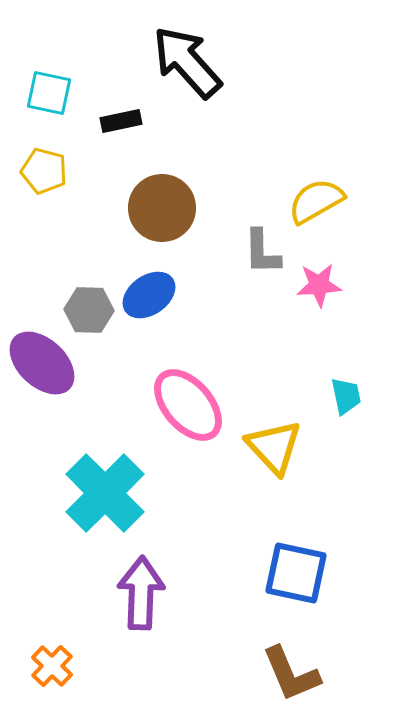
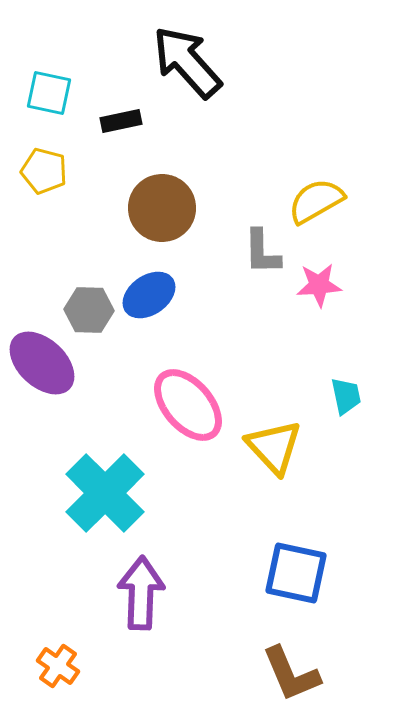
orange cross: moved 6 px right; rotated 9 degrees counterclockwise
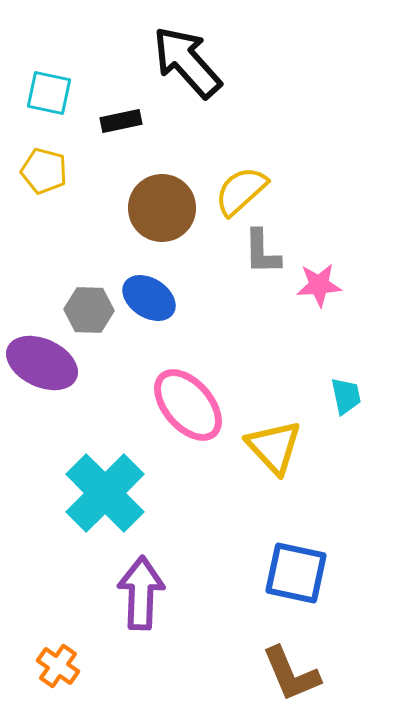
yellow semicircle: moved 75 px left, 10 px up; rotated 12 degrees counterclockwise
blue ellipse: moved 3 px down; rotated 68 degrees clockwise
purple ellipse: rotated 18 degrees counterclockwise
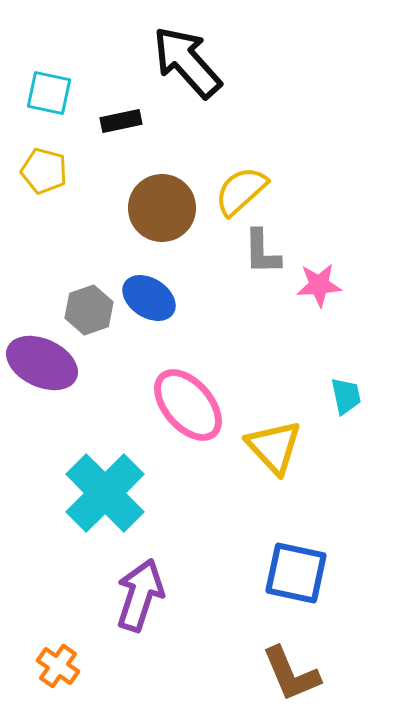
gray hexagon: rotated 21 degrees counterclockwise
purple arrow: moved 1 px left, 2 px down; rotated 16 degrees clockwise
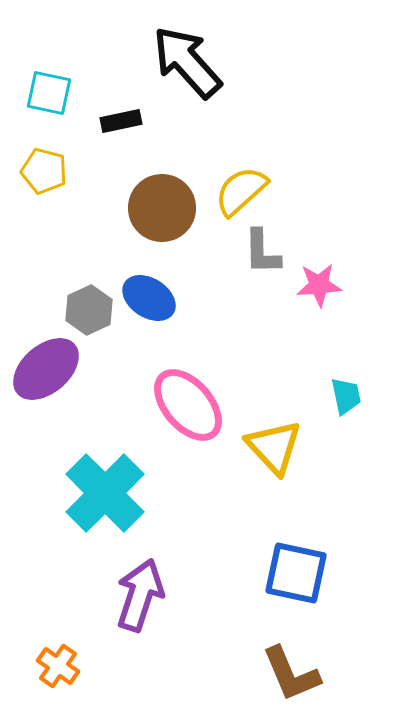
gray hexagon: rotated 6 degrees counterclockwise
purple ellipse: moved 4 px right, 6 px down; rotated 66 degrees counterclockwise
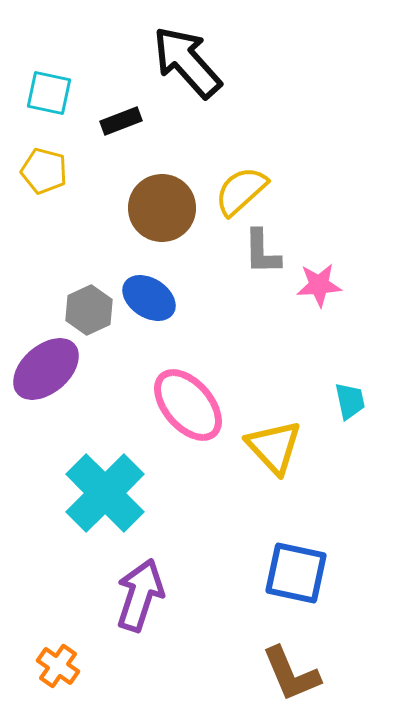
black rectangle: rotated 9 degrees counterclockwise
cyan trapezoid: moved 4 px right, 5 px down
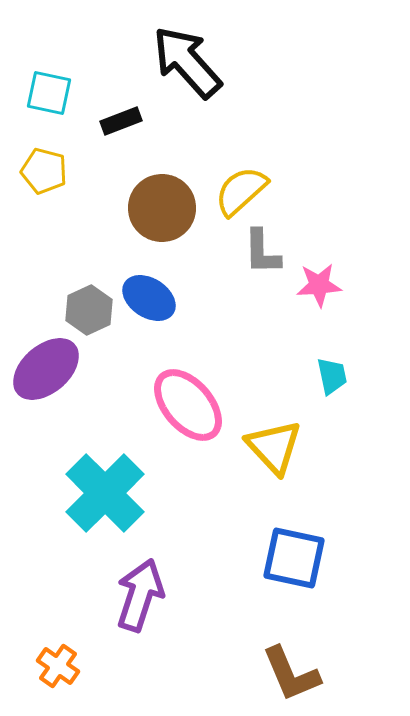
cyan trapezoid: moved 18 px left, 25 px up
blue square: moved 2 px left, 15 px up
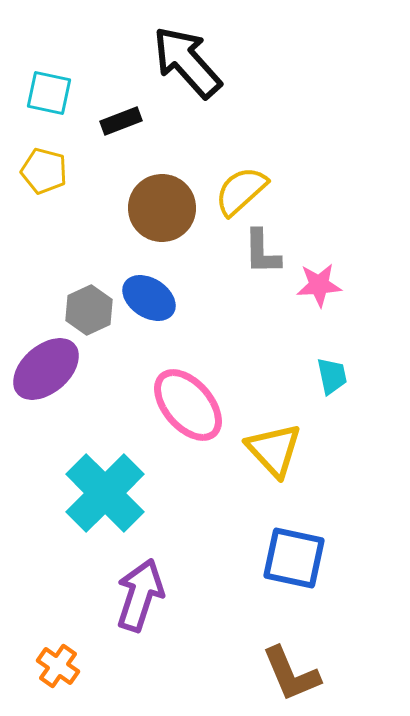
yellow triangle: moved 3 px down
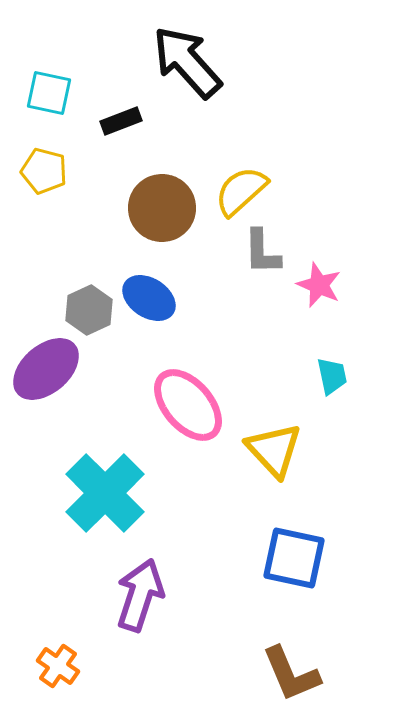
pink star: rotated 27 degrees clockwise
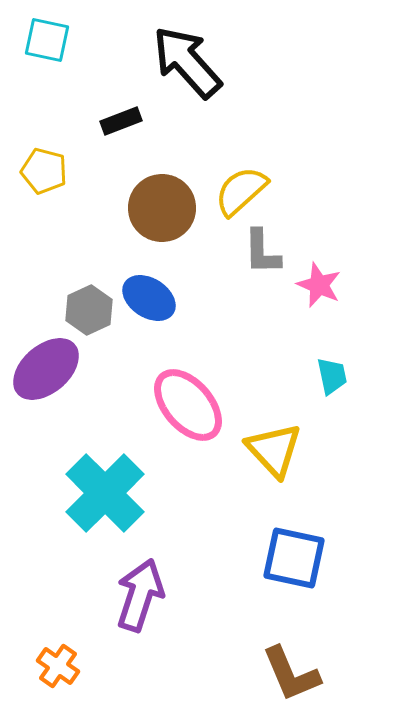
cyan square: moved 2 px left, 53 px up
